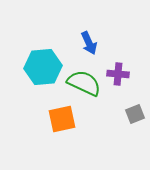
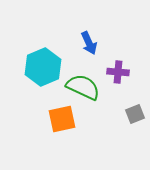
cyan hexagon: rotated 18 degrees counterclockwise
purple cross: moved 2 px up
green semicircle: moved 1 px left, 4 px down
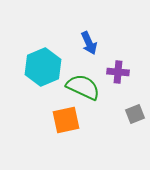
orange square: moved 4 px right, 1 px down
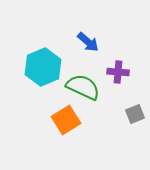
blue arrow: moved 1 px left, 1 px up; rotated 25 degrees counterclockwise
orange square: rotated 20 degrees counterclockwise
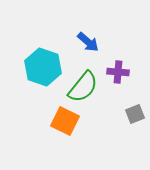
cyan hexagon: rotated 18 degrees counterclockwise
green semicircle: rotated 104 degrees clockwise
orange square: moved 1 px left, 1 px down; rotated 32 degrees counterclockwise
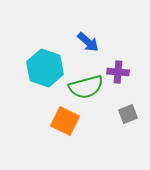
cyan hexagon: moved 2 px right, 1 px down
green semicircle: moved 3 px right; rotated 36 degrees clockwise
gray square: moved 7 px left
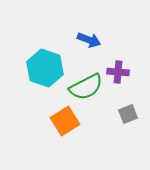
blue arrow: moved 1 px right, 2 px up; rotated 20 degrees counterclockwise
green semicircle: rotated 12 degrees counterclockwise
orange square: rotated 32 degrees clockwise
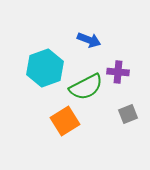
cyan hexagon: rotated 21 degrees clockwise
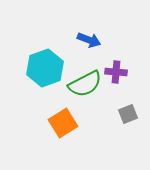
purple cross: moved 2 px left
green semicircle: moved 1 px left, 3 px up
orange square: moved 2 px left, 2 px down
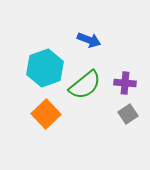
purple cross: moved 9 px right, 11 px down
green semicircle: moved 1 px down; rotated 12 degrees counterclockwise
gray square: rotated 12 degrees counterclockwise
orange square: moved 17 px left, 9 px up; rotated 12 degrees counterclockwise
